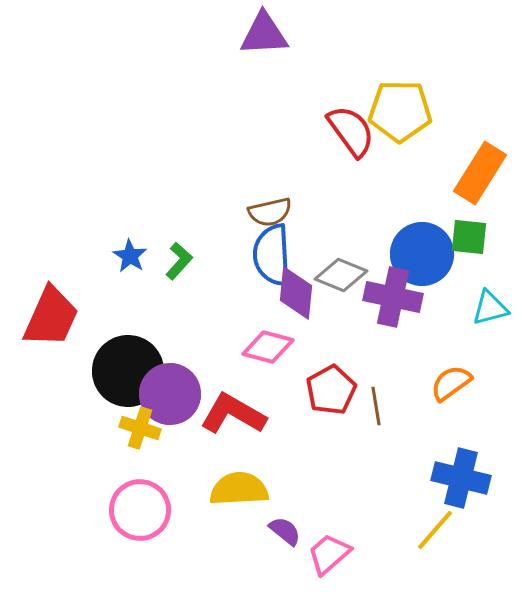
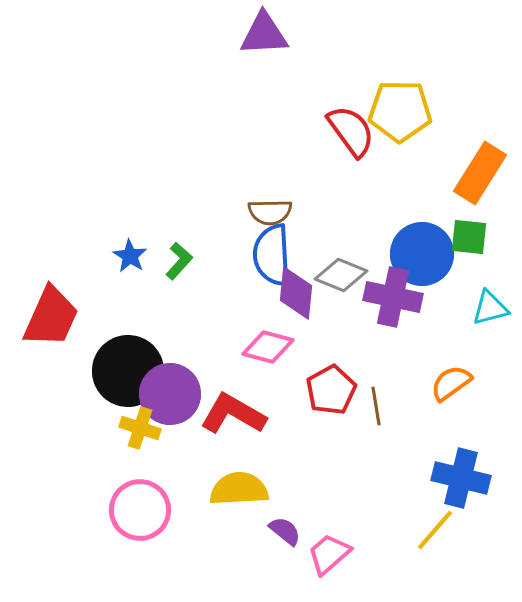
brown semicircle: rotated 12 degrees clockwise
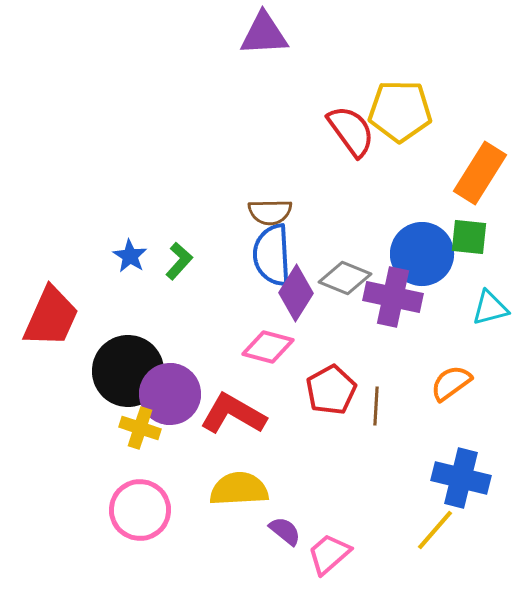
gray diamond: moved 4 px right, 3 px down
purple diamond: rotated 26 degrees clockwise
brown line: rotated 12 degrees clockwise
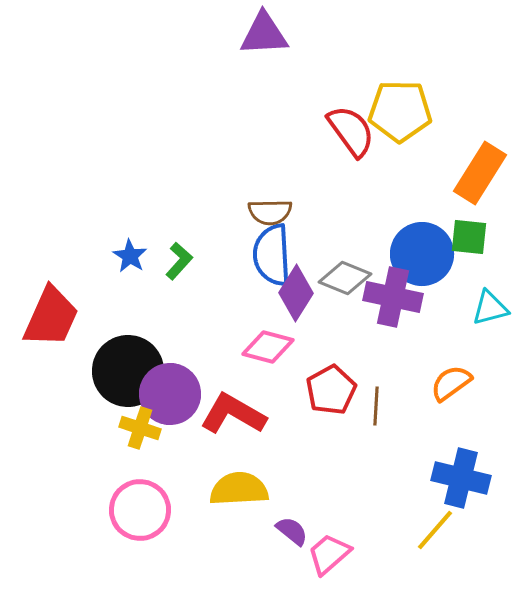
purple semicircle: moved 7 px right
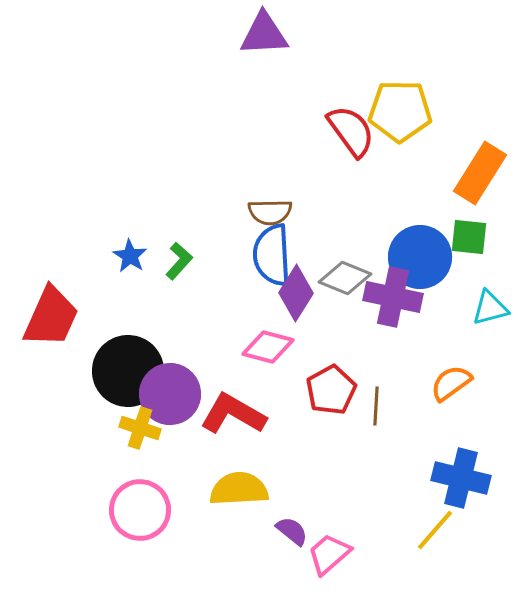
blue circle: moved 2 px left, 3 px down
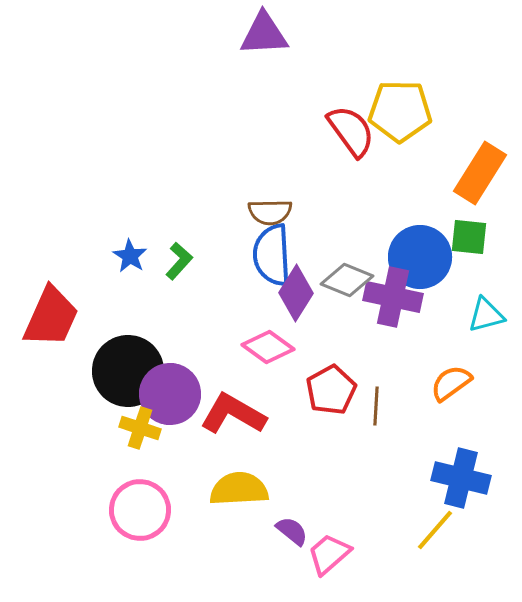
gray diamond: moved 2 px right, 2 px down
cyan triangle: moved 4 px left, 7 px down
pink diamond: rotated 21 degrees clockwise
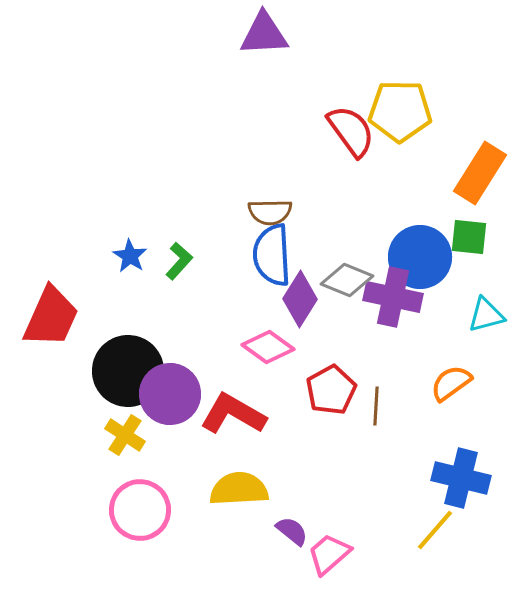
purple diamond: moved 4 px right, 6 px down
yellow cross: moved 15 px left, 7 px down; rotated 15 degrees clockwise
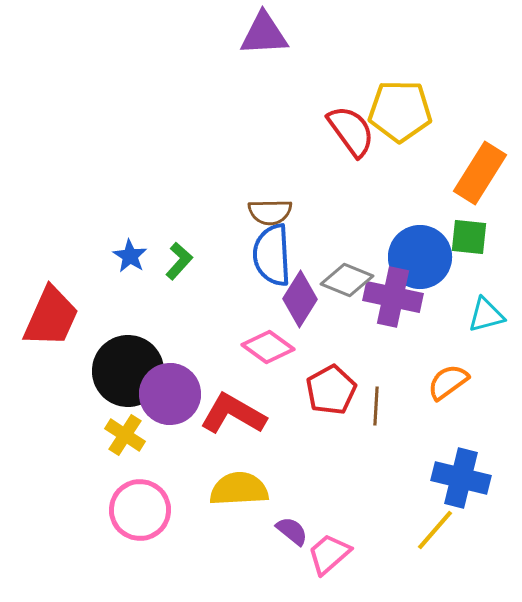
orange semicircle: moved 3 px left, 1 px up
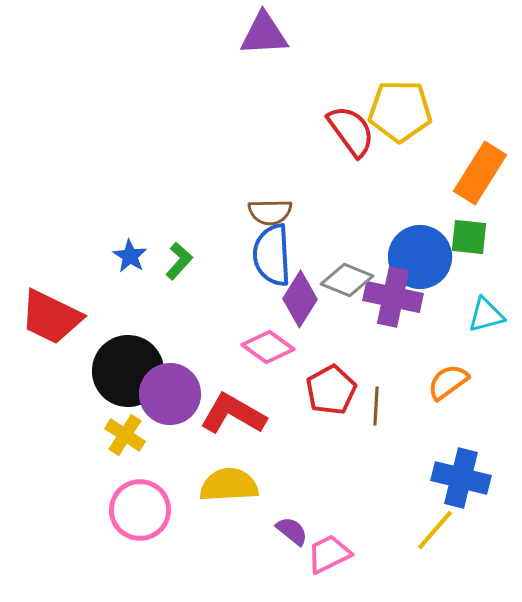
red trapezoid: rotated 92 degrees clockwise
yellow semicircle: moved 10 px left, 4 px up
pink trapezoid: rotated 15 degrees clockwise
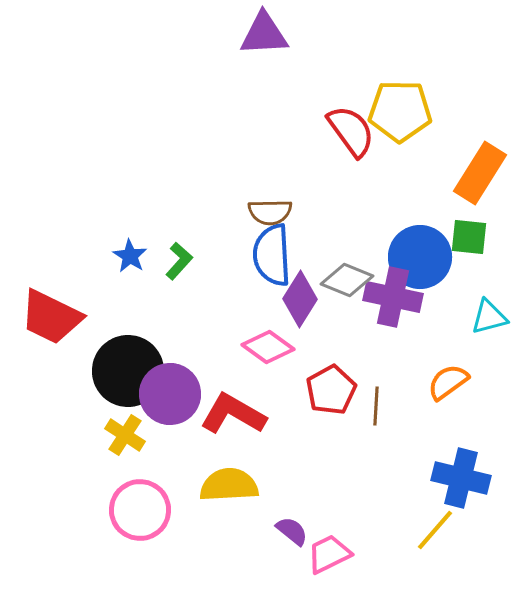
cyan triangle: moved 3 px right, 2 px down
